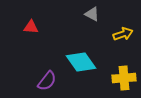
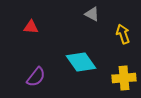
yellow arrow: rotated 90 degrees counterclockwise
purple semicircle: moved 11 px left, 4 px up
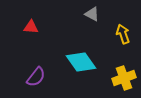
yellow cross: rotated 15 degrees counterclockwise
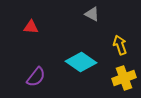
yellow arrow: moved 3 px left, 11 px down
cyan diamond: rotated 20 degrees counterclockwise
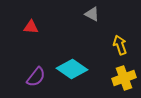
cyan diamond: moved 9 px left, 7 px down
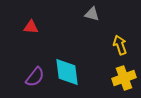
gray triangle: rotated 14 degrees counterclockwise
cyan diamond: moved 5 px left, 3 px down; rotated 48 degrees clockwise
purple semicircle: moved 1 px left
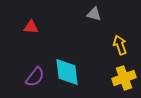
gray triangle: moved 2 px right
